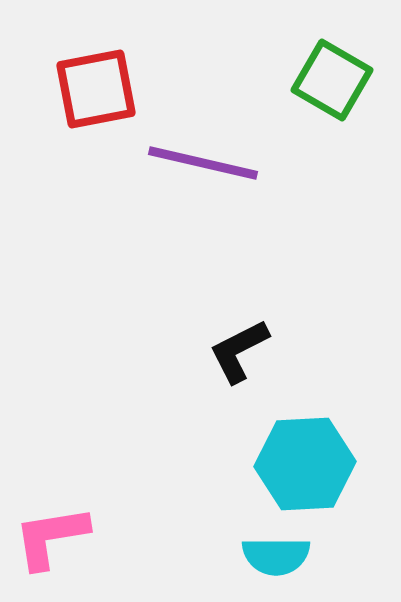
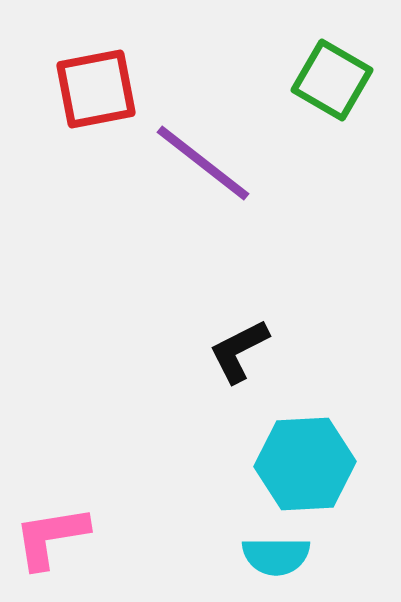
purple line: rotated 25 degrees clockwise
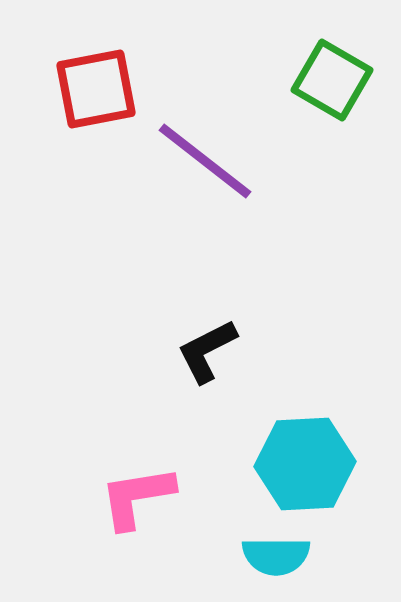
purple line: moved 2 px right, 2 px up
black L-shape: moved 32 px left
pink L-shape: moved 86 px right, 40 px up
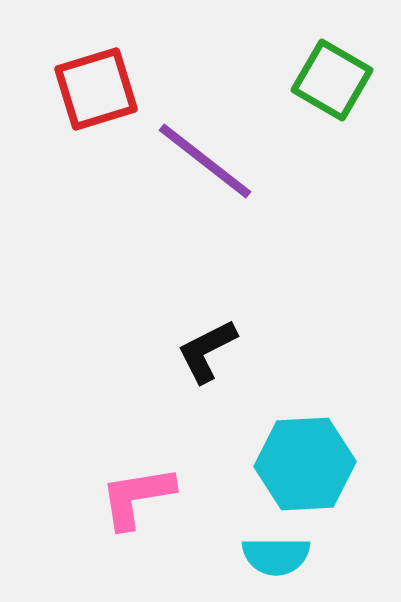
red square: rotated 6 degrees counterclockwise
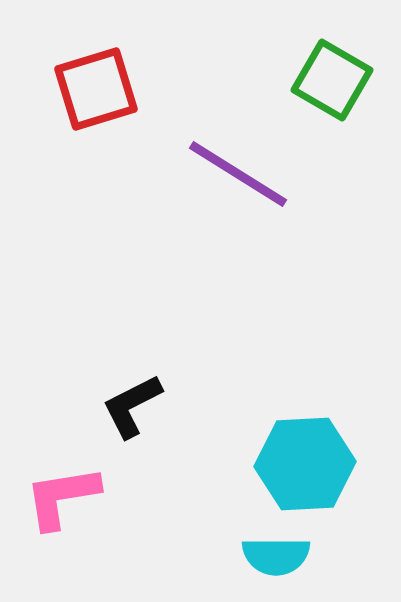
purple line: moved 33 px right, 13 px down; rotated 6 degrees counterclockwise
black L-shape: moved 75 px left, 55 px down
pink L-shape: moved 75 px left
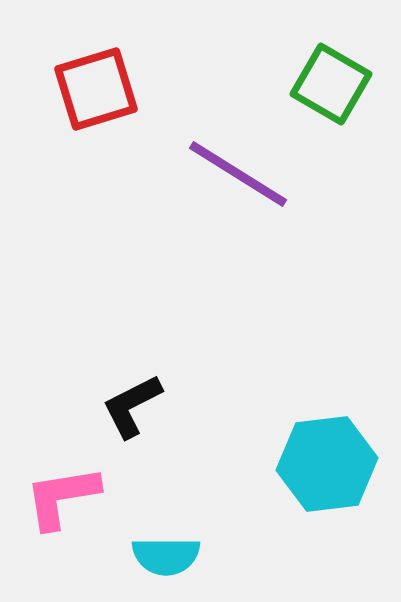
green square: moved 1 px left, 4 px down
cyan hexagon: moved 22 px right; rotated 4 degrees counterclockwise
cyan semicircle: moved 110 px left
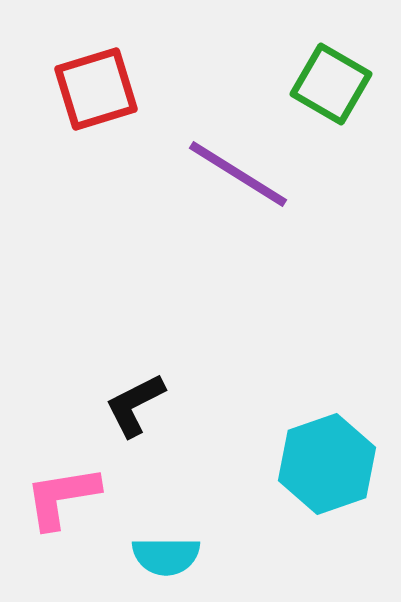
black L-shape: moved 3 px right, 1 px up
cyan hexagon: rotated 12 degrees counterclockwise
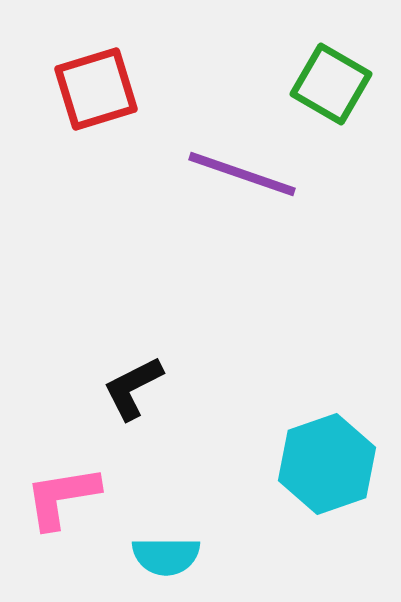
purple line: moved 4 px right; rotated 13 degrees counterclockwise
black L-shape: moved 2 px left, 17 px up
